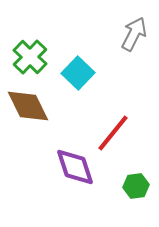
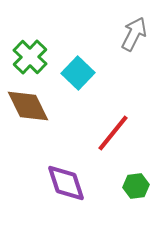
purple diamond: moved 9 px left, 16 px down
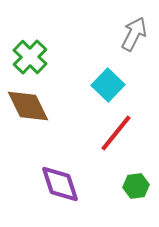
cyan square: moved 30 px right, 12 px down
red line: moved 3 px right
purple diamond: moved 6 px left, 1 px down
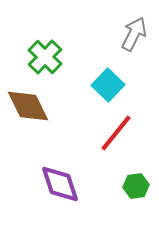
green cross: moved 15 px right
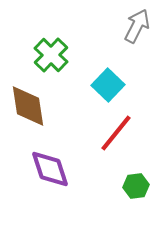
gray arrow: moved 3 px right, 8 px up
green cross: moved 6 px right, 2 px up
brown diamond: rotated 18 degrees clockwise
purple diamond: moved 10 px left, 15 px up
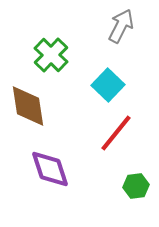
gray arrow: moved 16 px left
